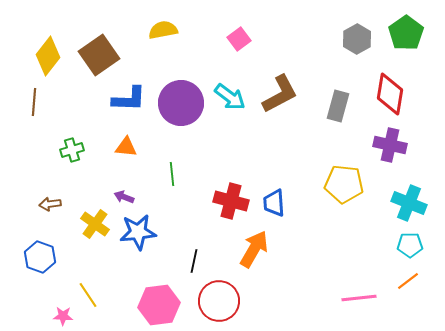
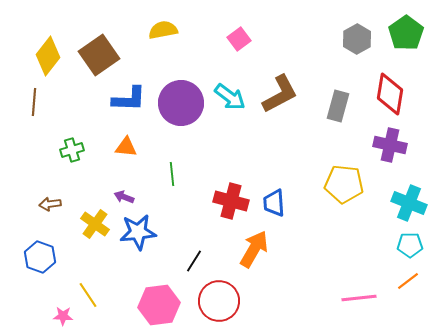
black line: rotated 20 degrees clockwise
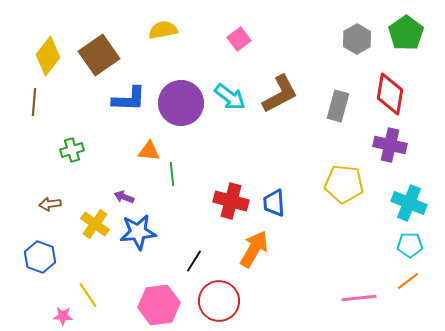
orange triangle: moved 23 px right, 4 px down
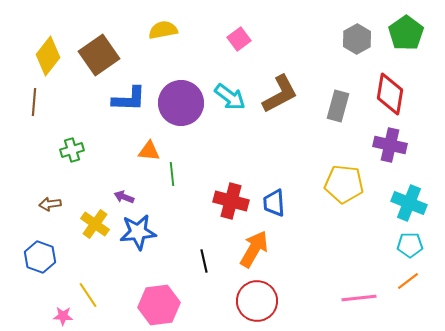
black line: moved 10 px right; rotated 45 degrees counterclockwise
red circle: moved 38 px right
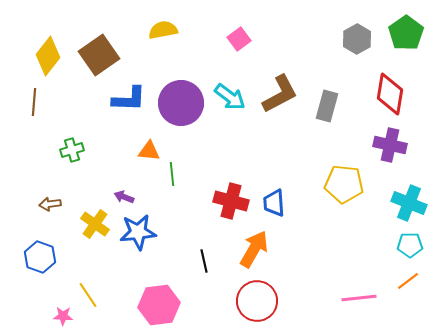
gray rectangle: moved 11 px left
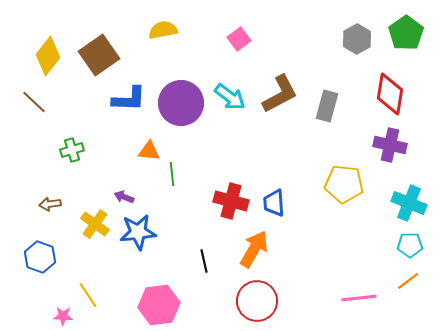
brown line: rotated 52 degrees counterclockwise
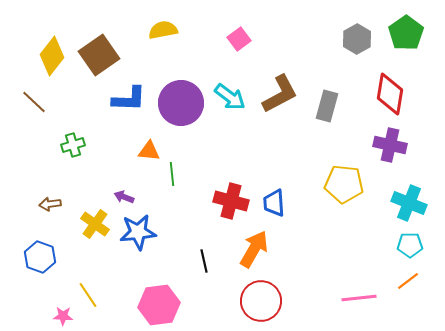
yellow diamond: moved 4 px right
green cross: moved 1 px right, 5 px up
red circle: moved 4 px right
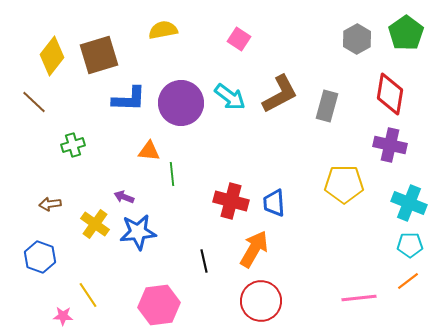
pink square: rotated 20 degrees counterclockwise
brown square: rotated 18 degrees clockwise
yellow pentagon: rotated 6 degrees counterclockwise
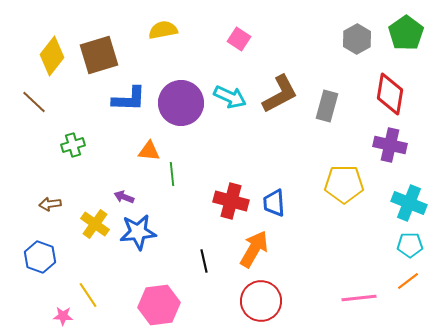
cyan arrow: rotated 12 degrees counterclockwise
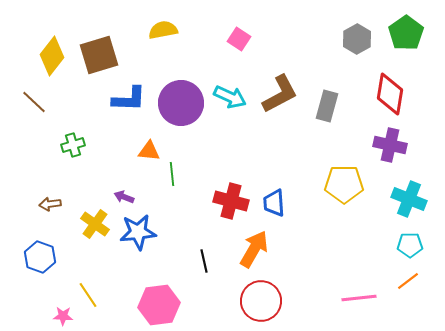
cyan cross: moved 4 px up
